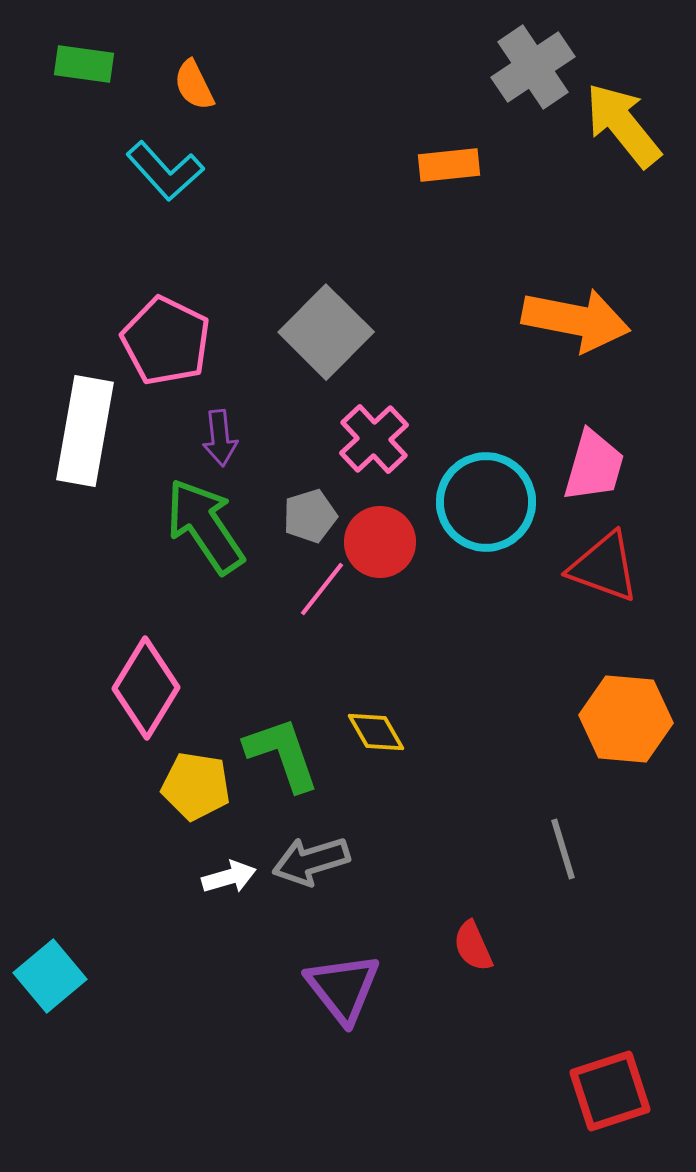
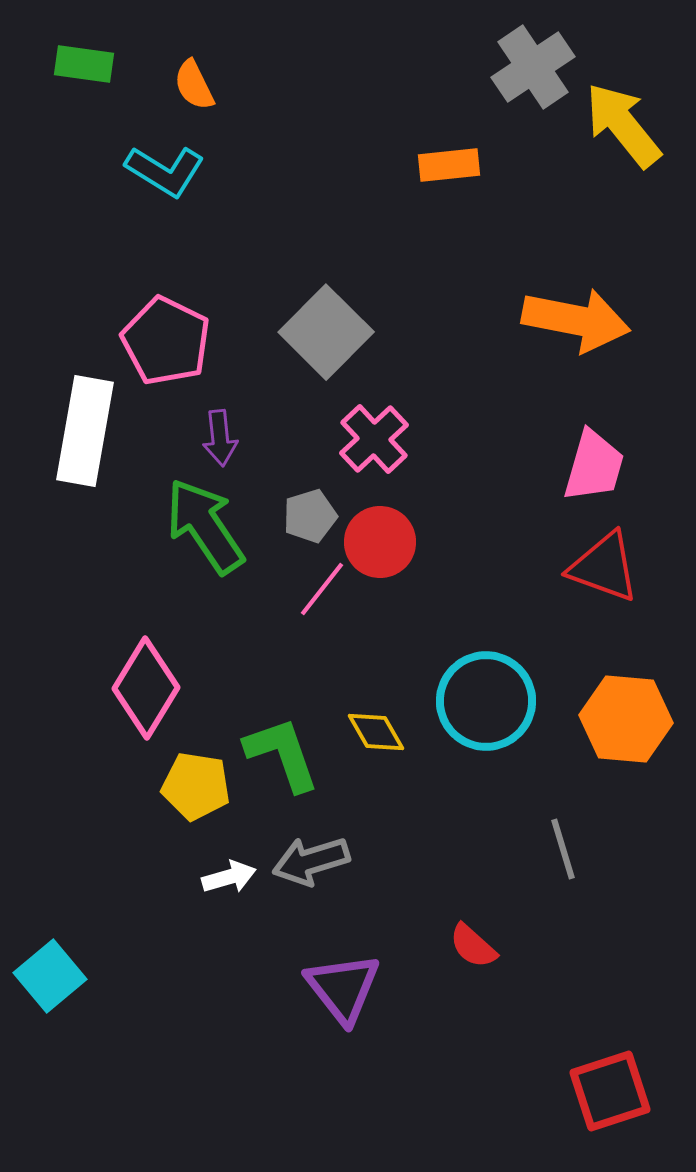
cyan L-shape: rotated 16 degrees counterclockwise
cyan circle: moved 199 px down
red semicircle: rotated 24 degrees counterclockwise
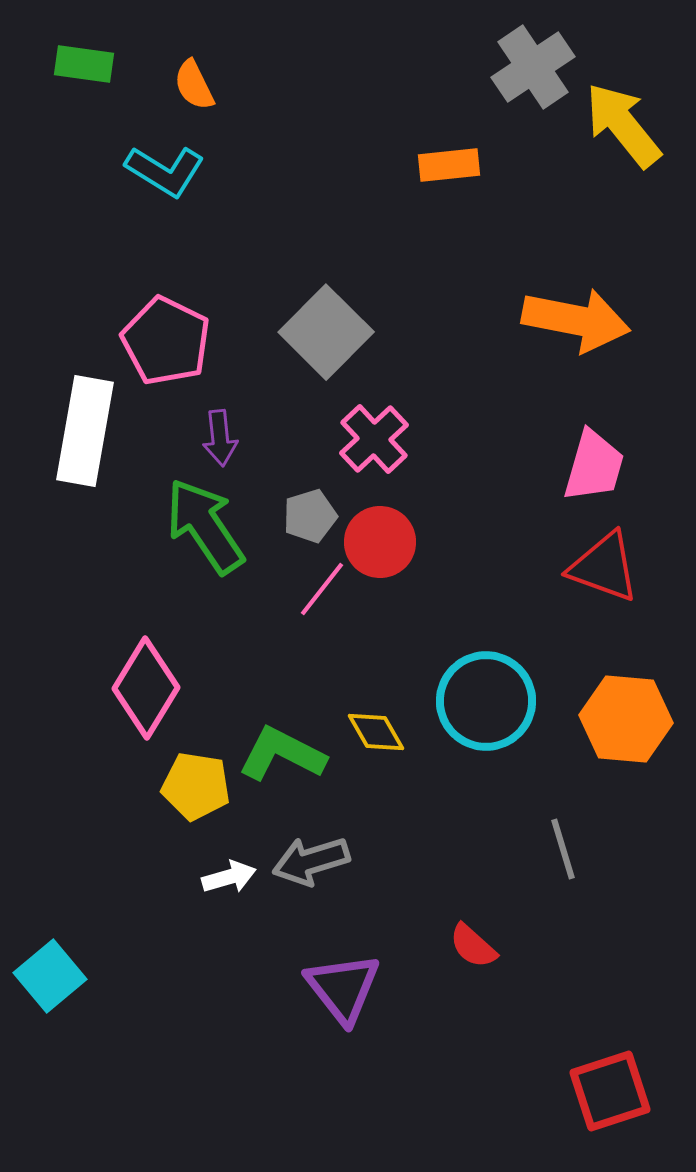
green L-shape: rotated 44 degrees counterclockwise
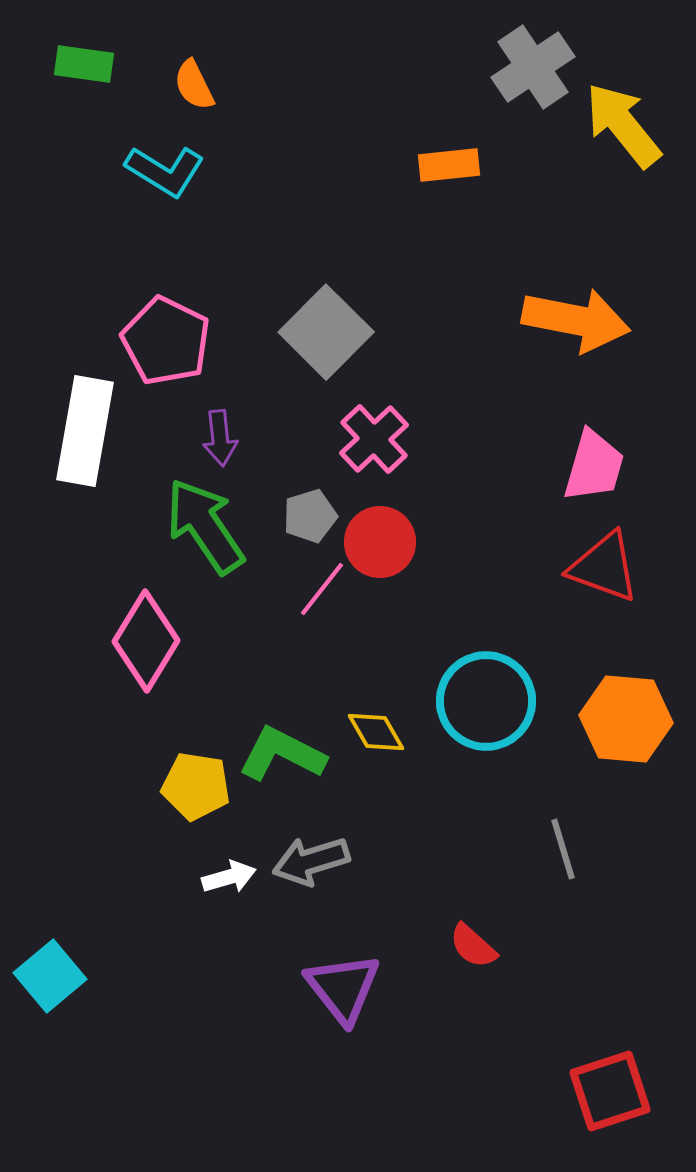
pink diamond: moved 47 px up
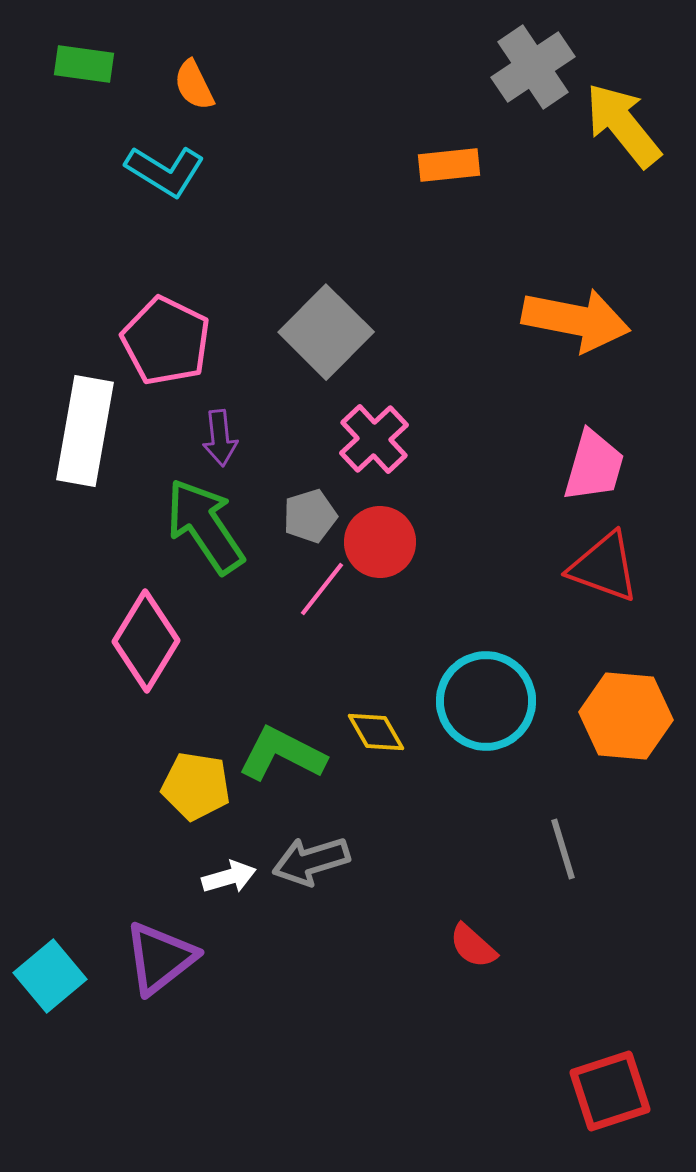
orange hexagon: moved 3 px up
purple triangle: moved 183 px left, 30 px up; rotated 30 degrees clockwise
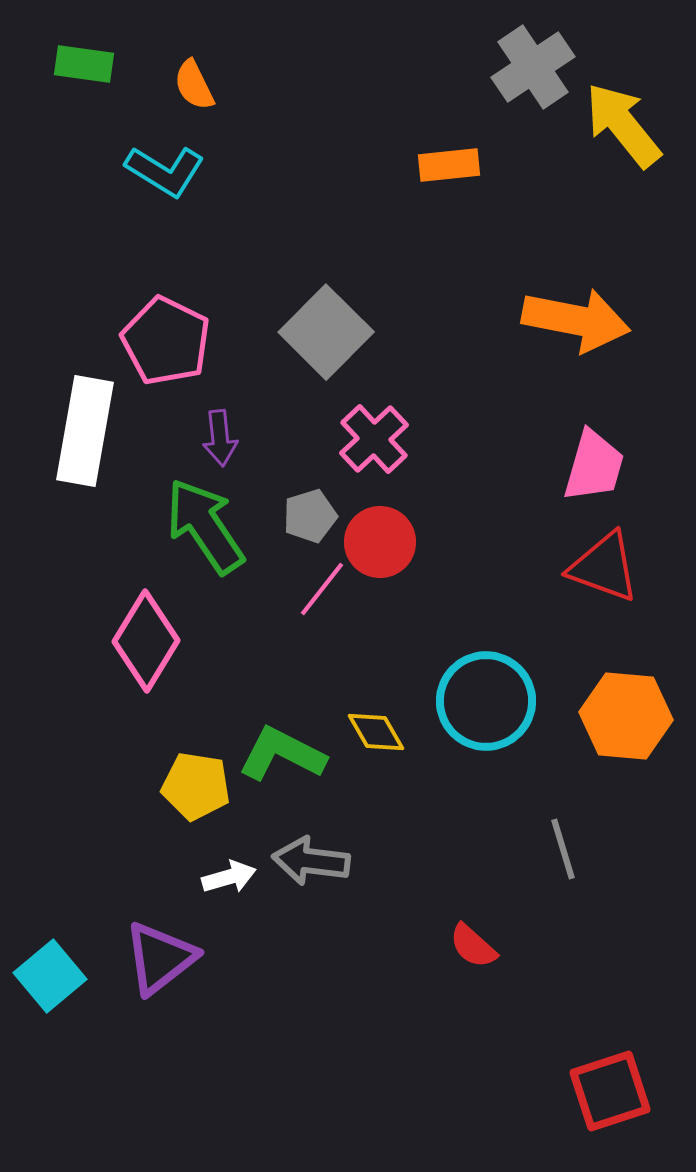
gray arrow: rotated 24 degrees clockwise
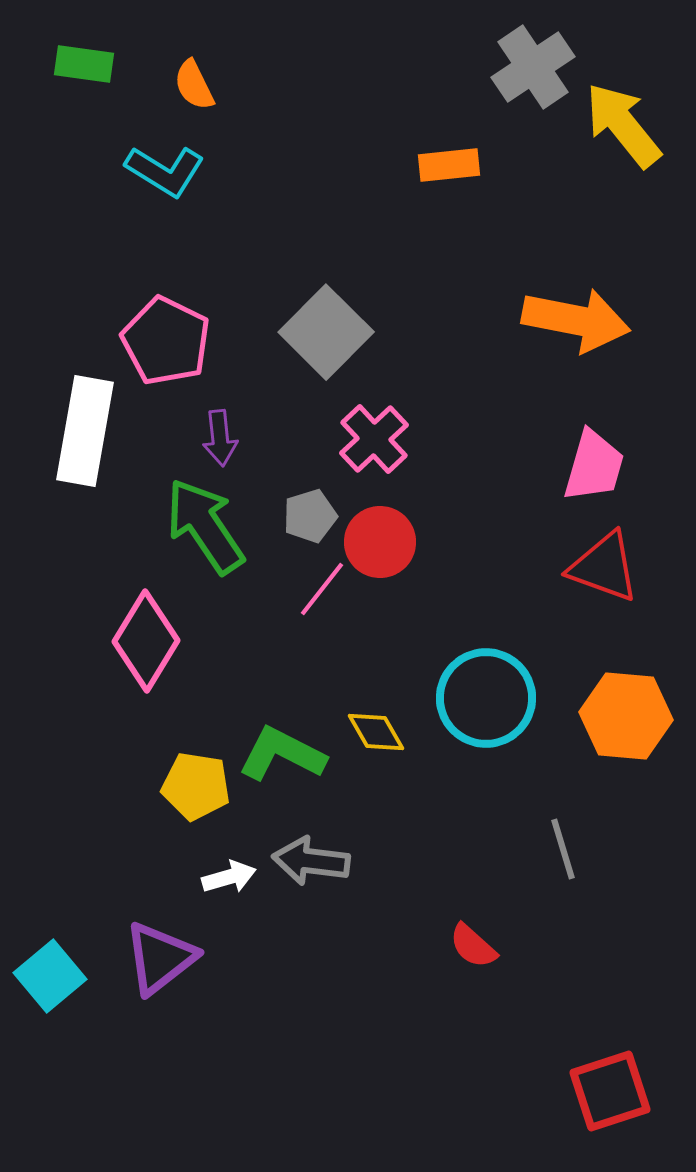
cyan circle: moved 3 px up
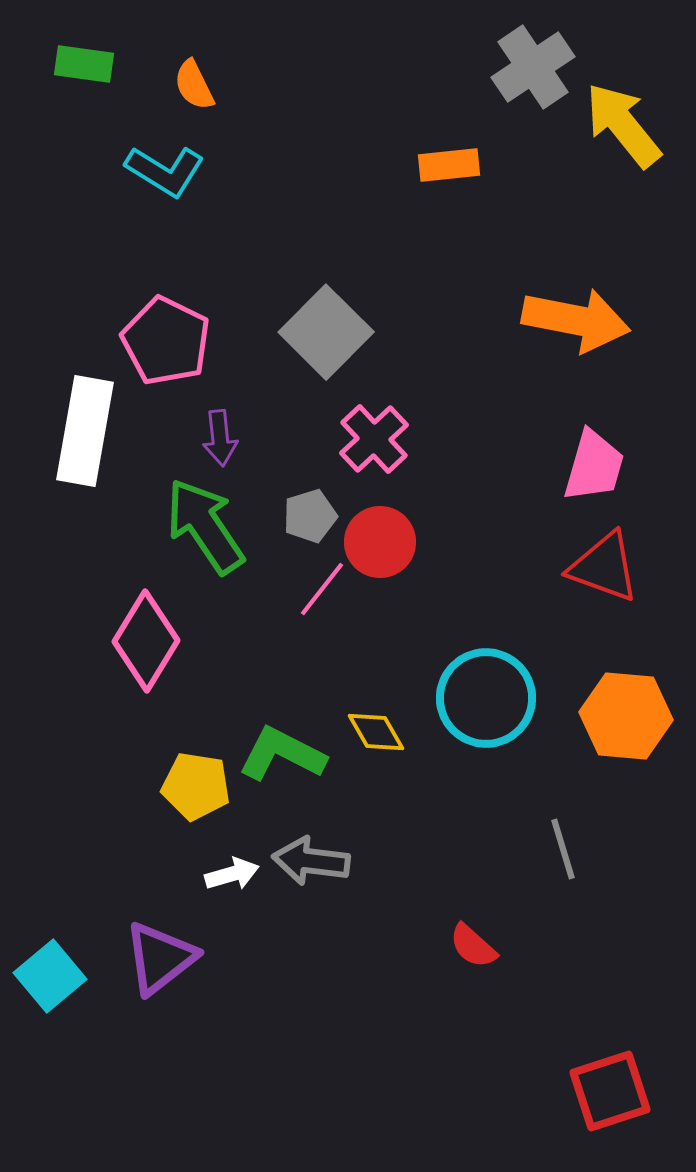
white arrow: moved 3 px right, 3 px up
